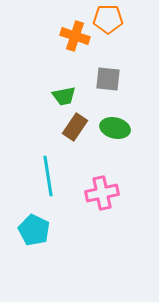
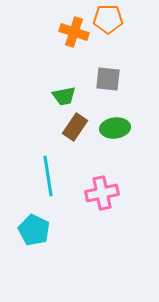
orange cross: moved 1 px left, 4 px up
green ellipse: rotated 20 degrees counterclockwise
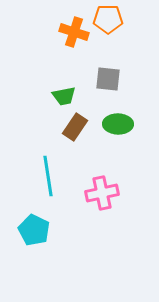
green ellipse: moved 3 px right, 4 px up; rotated 8 degrees clockwise
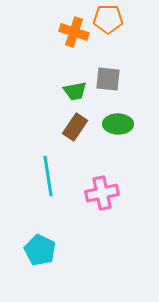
green trapezoid: moved 11 px right, 5 px up
cyan pentagon: moved 6 px right, 20 px down
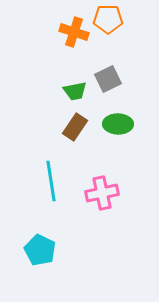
gray square: rotated 32 degrees counterclockwise
cyan line: moved 3 px right, 5 px down
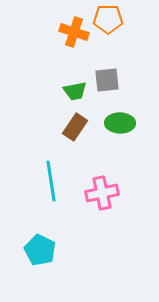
gray square: moved 1 px left, 1 px down; rotated 20 degrees clockwise
green ellipse: moved 2 px right, 1 px up
